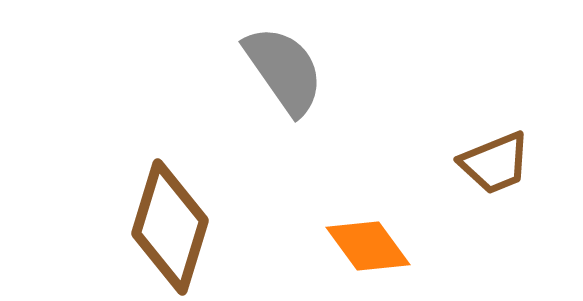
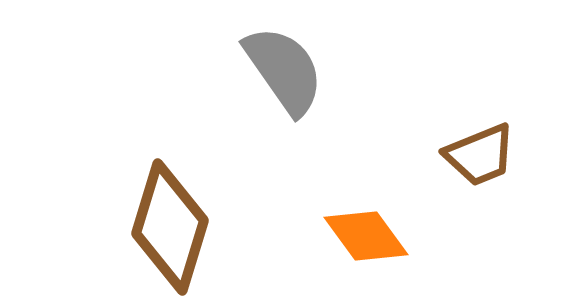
brown trapezoid: moved 15 px left, 8 px up
orange diamond: moved 2 px left, 10 px up
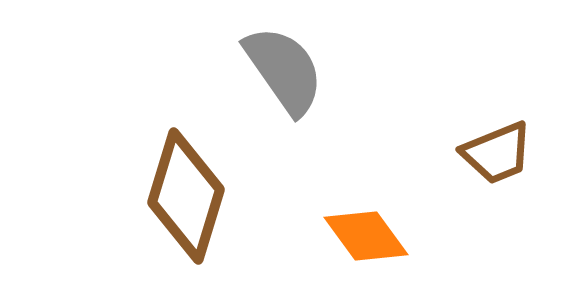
brown trapezoid: moved 17 px right, 2 px up
brown diamond: moved 16 px right, 31 px up
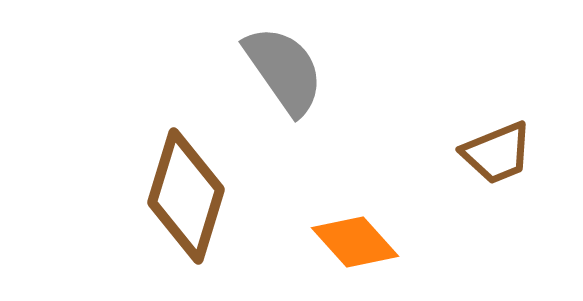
orange diamond: moved 11 px left, 6 px down; rotated 6 degrees counterclockwise
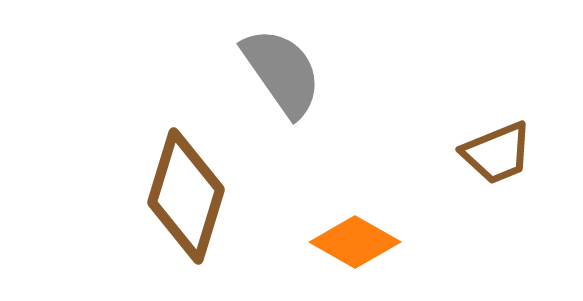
gray semicircle: moved 2 px left, 2 px down
orange diamond: rotated 18 degrees counterclockwise
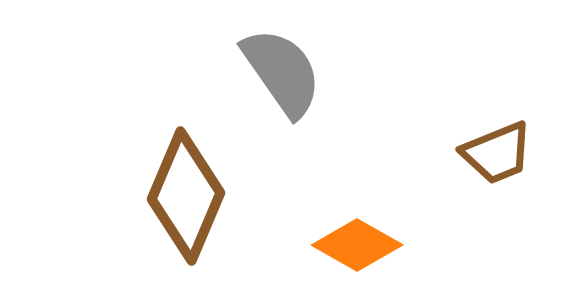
brown diamond: rotated 6 degrees clockwise
orange diamond: moved 2 px right, 3 px down
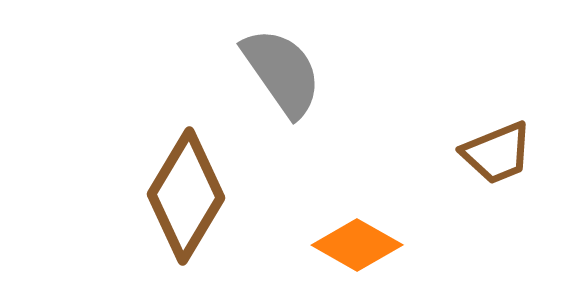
brown diamond: rotated 8 degrees clockwise
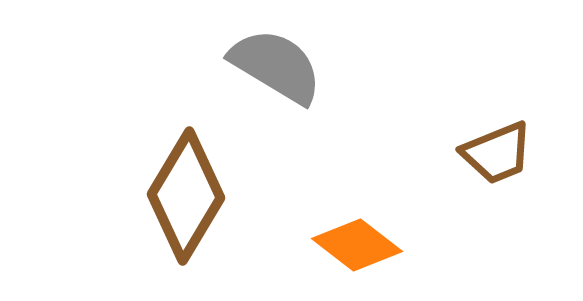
gray semicircle: moved 6 px left, 6 px up; rotated 24 degrees counterclockwise
orange diamond: rotated 8 degrees clockwise
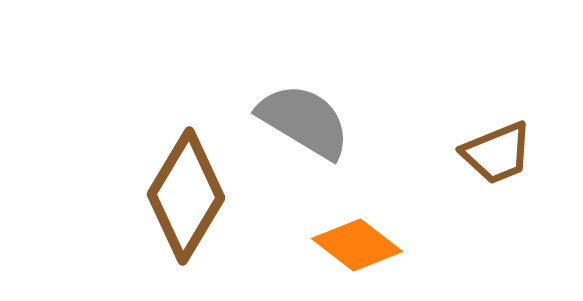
gray semicircle: moved 28 px right, 55 px down
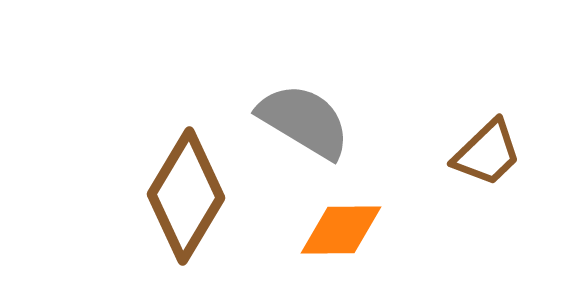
brown trapezoid: moved 10 px left; rotated 22 degrees counterclockwise
orange diamond: moved 16 px left, 15 px up; rotated 38 degrees counterclockwise
